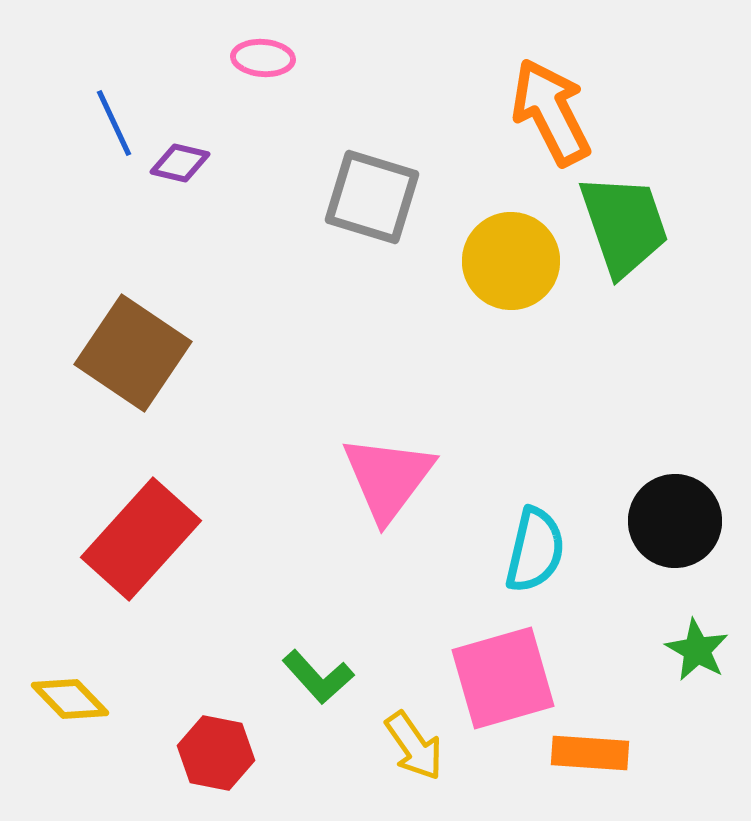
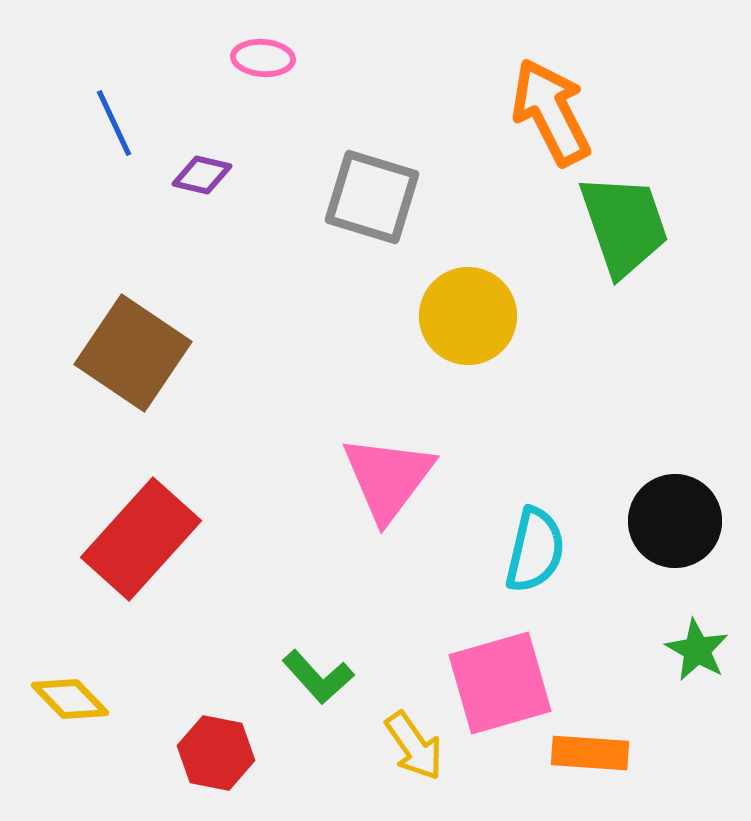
purple diamond: moved 22 px right, 12 px down
yellow circle: moved 43 px left, 55 px down
pink square: moved 3 px left, 5 px down
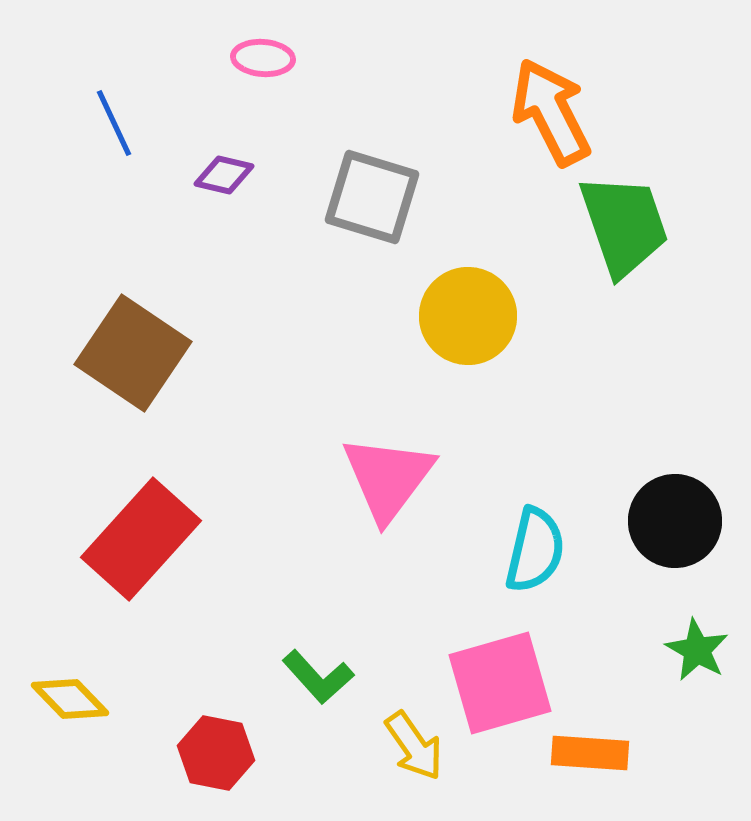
purple diamond: moved 22 px right
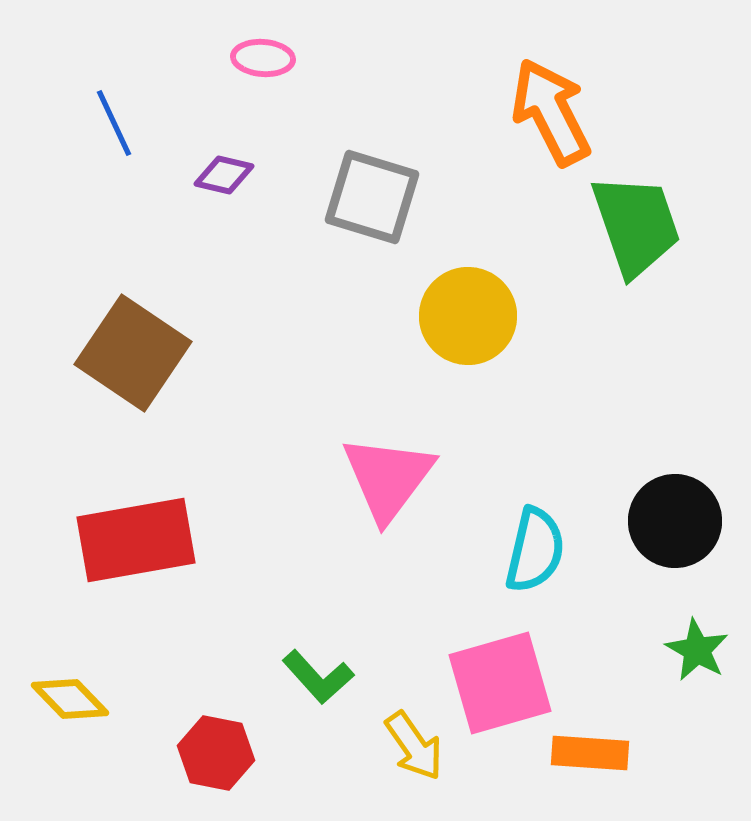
green trapezoid: moved 12 px right
red rectangle: moved 5 px left, 1 px down; rotated 38 degrees clockwise
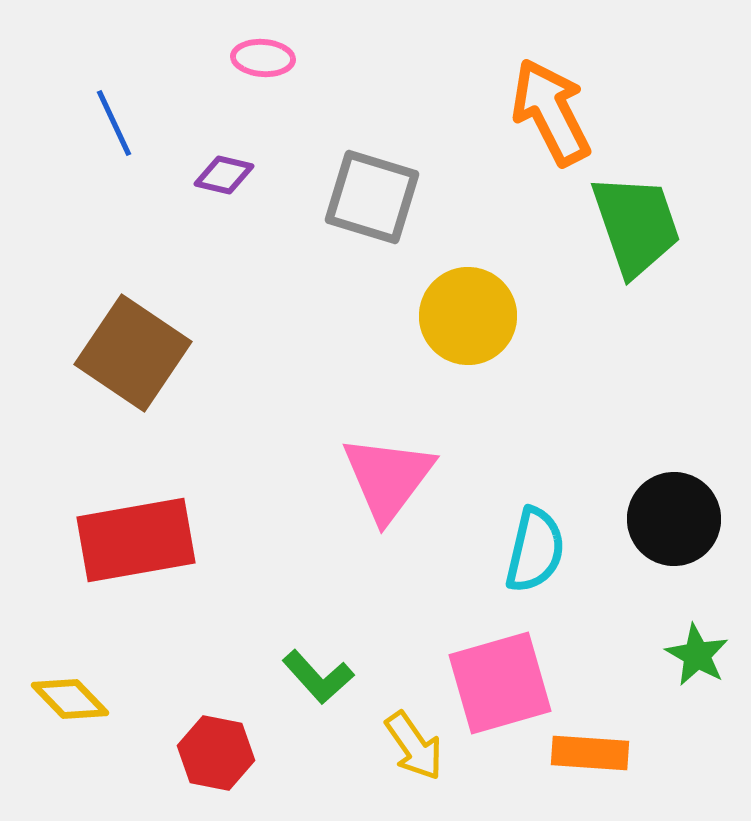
black circle: moved 1 px left, 2 px up
green star: moved 5 px down
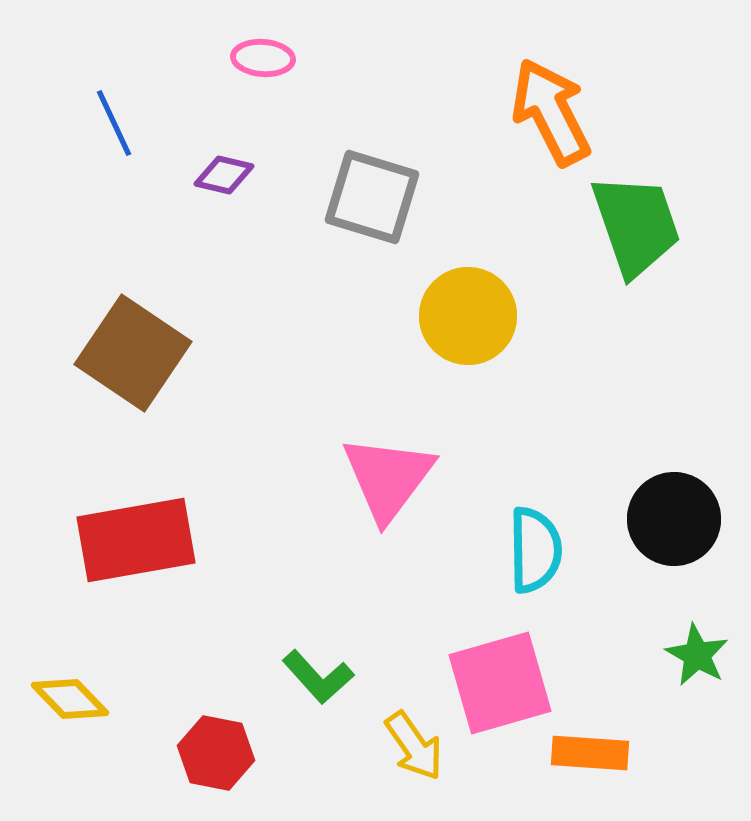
cyan semicircle: rotated 14 degrees counterclockwise
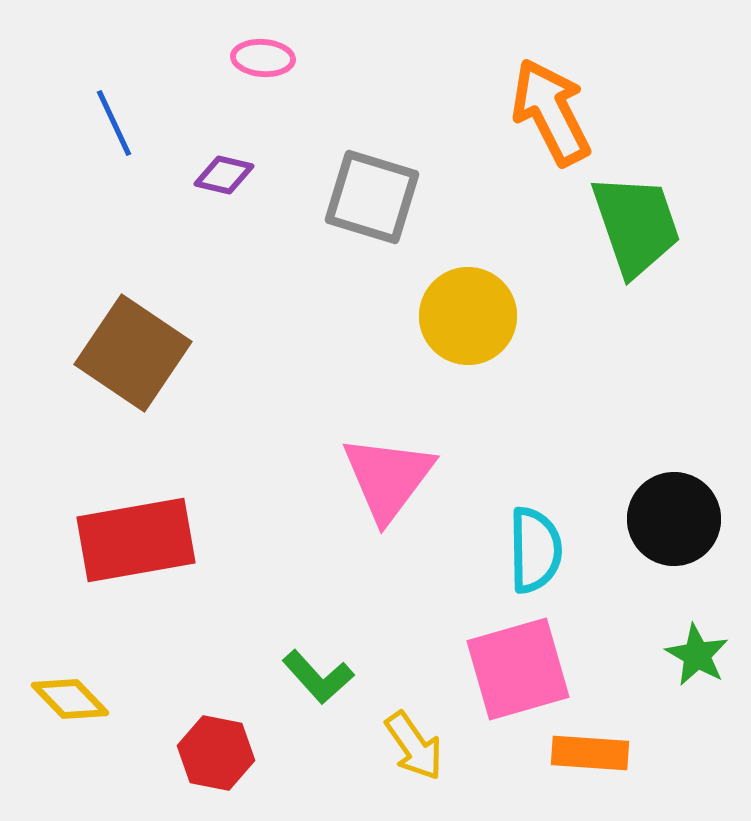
pink square: moved 18 px right, 14 px up
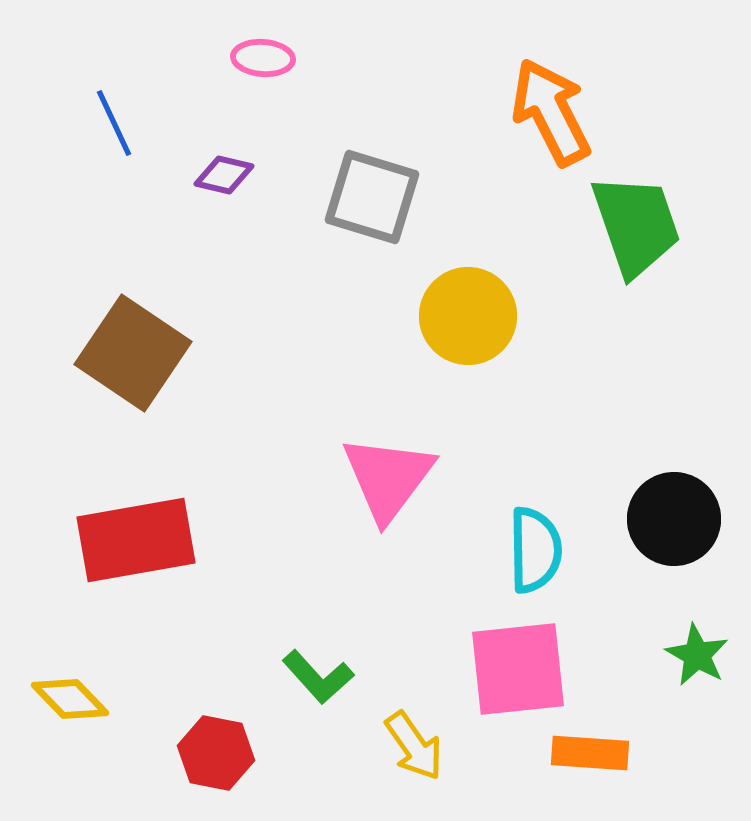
pink square: rotated 10 degrees clockwise
